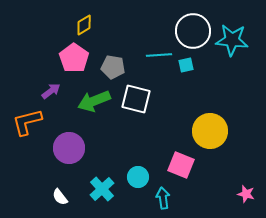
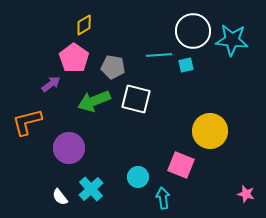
purple arrow: moved 7 px up
cyan cross: moved 11 px left
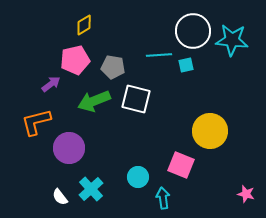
pink pentagon: moved 1 px right, 2 px down; rotated 24 degrees clockwise
orange L-shape: moved 9 px right
